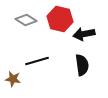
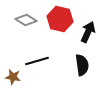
black arrow: moved 4 px right, 2 px up; rotated 125 degrees clockwise
brown star: moved 2 px up
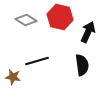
red hexagon: moved 2 px up
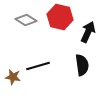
black line: moved 1 px right, 5 px down
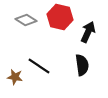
black line: moved 1 px right; rotated 50 degrees clockwise
brown star: moved 2 px right
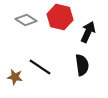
black line: moved 1 px right, 1 px down
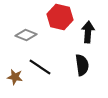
gray diamond: moved 15 px down; rotated 10 degrees counterclockwise
black arrow: rotated 20 degrees counterclockwise
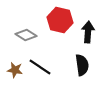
red hexagon: moved 3 px down
gray diamond: rotated 10 degrees clockwise
brown star: moved 7 px up
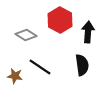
red hexagon: rotated 15 degrees clockwise
brown star: moved 6 px down
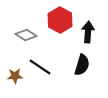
black semicircle: rotated 25 degrees clockwise
brown star: rotated 14 degrees counterclockwise
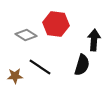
red hexagon: moved 4 px left, 4 px down; rotated 20 degrees counterclockwise
black arrow: moved 6 px right, 8 px down
